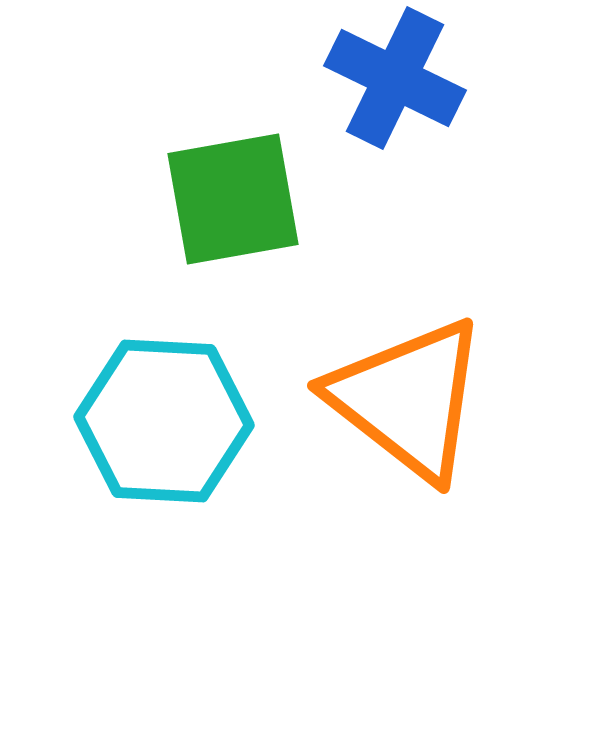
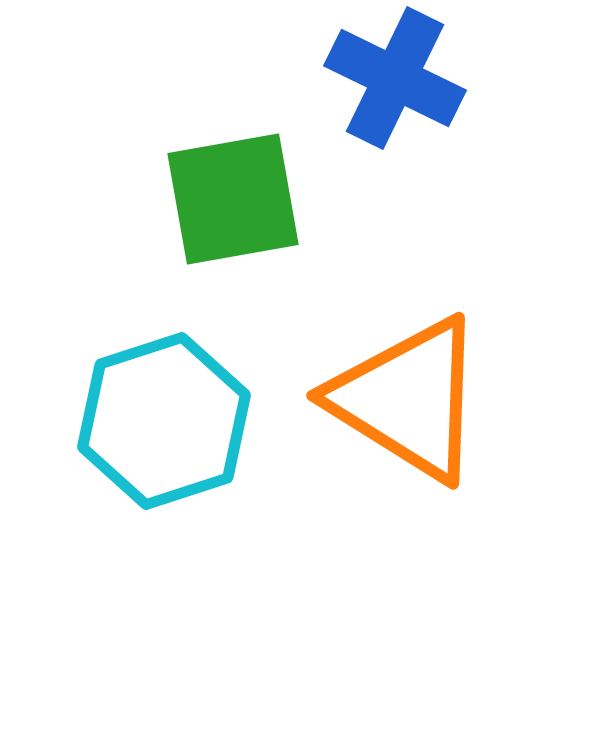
orange triangle: rotated 6 degrees counterclockwise
cyan hexagon: rotated 21 degrees counterclockwise
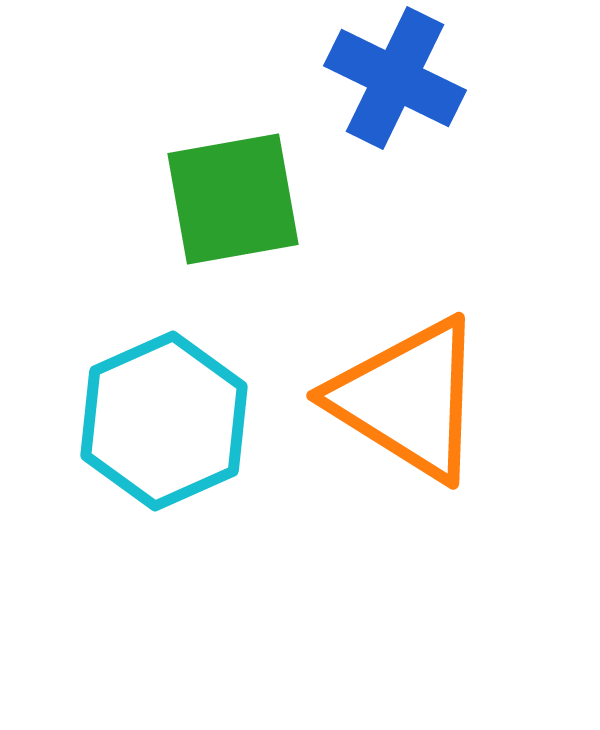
cyan hexagon: rotated 6 degrees counterclockwise
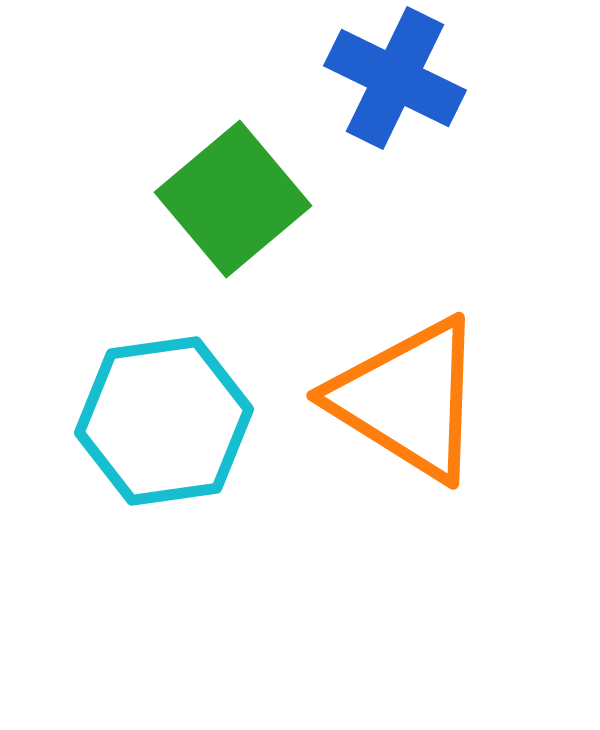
green square: rotated 30 degrees counterclockwise
cyan hexagon: rotated 16 degrees clockwise
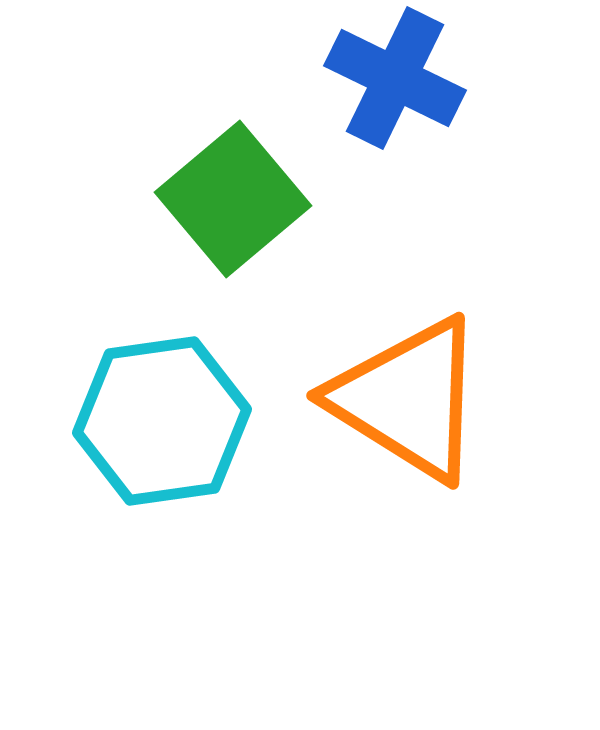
cyan hexagon: moved 2 px left
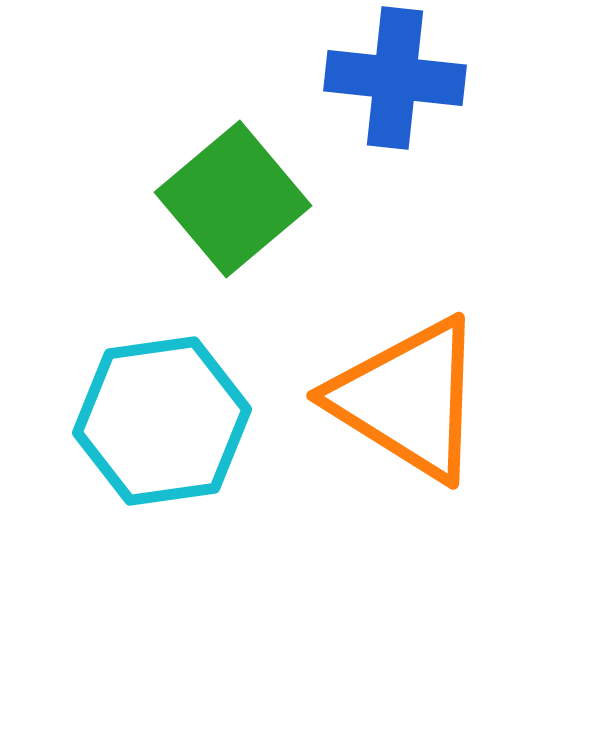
blue cross: rotated 20 degrees counterclockwise
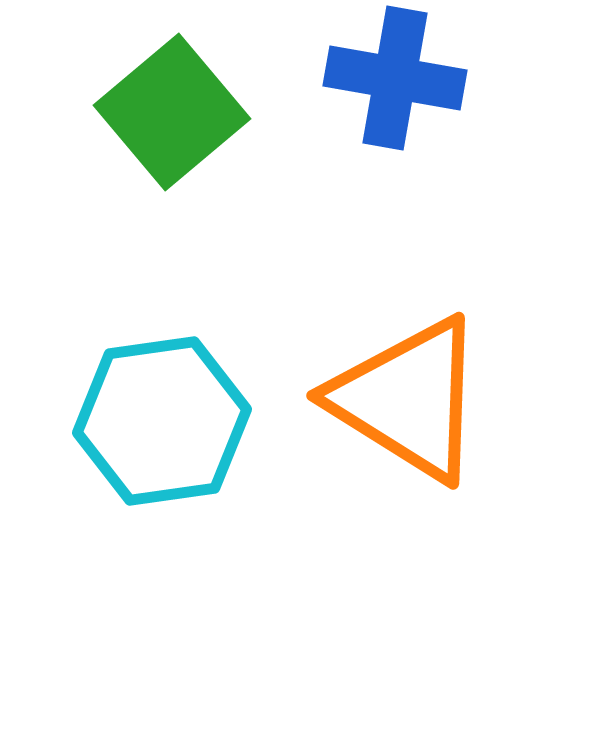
blue cross: rotated 4 degrees clockwise
green square: moved 61 px left, 87 px up
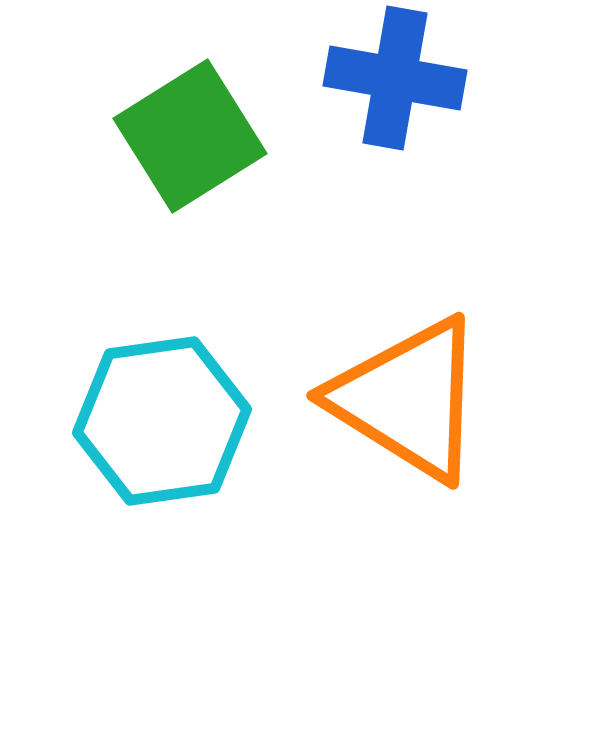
green square: moved 18 px right, 24 px down; rotated 8 degrees clockwise
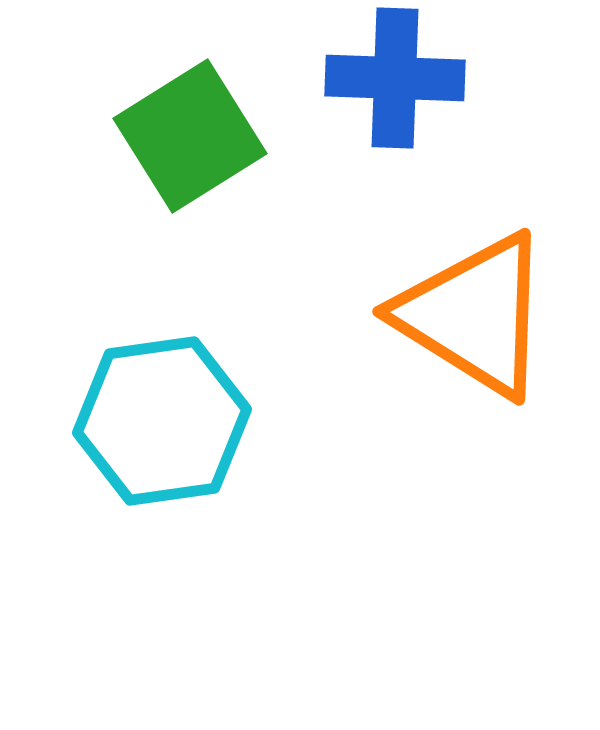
blue cross: rotated 8 degrees counterclockwise
orange triangle: moved 66 px right, 84 px up
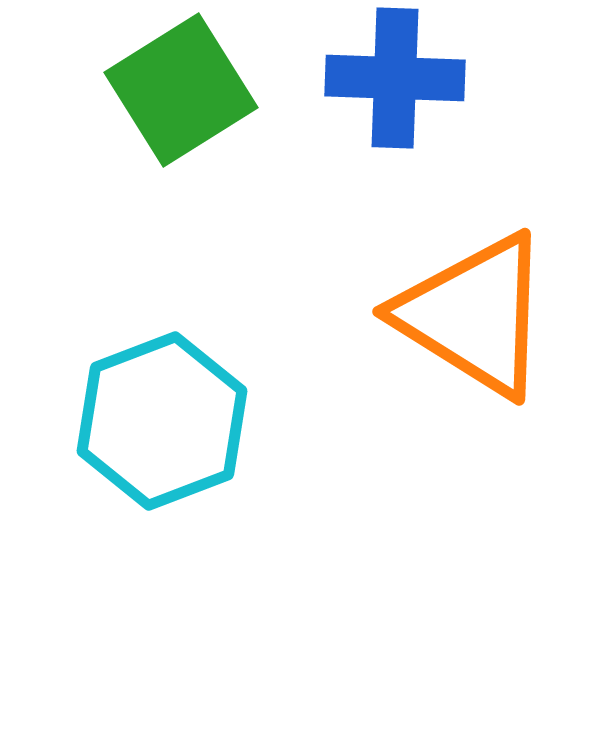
green square: moved 9 px left, 46 px up
cyan hexagon: rotated 13 degrees counterclockwise
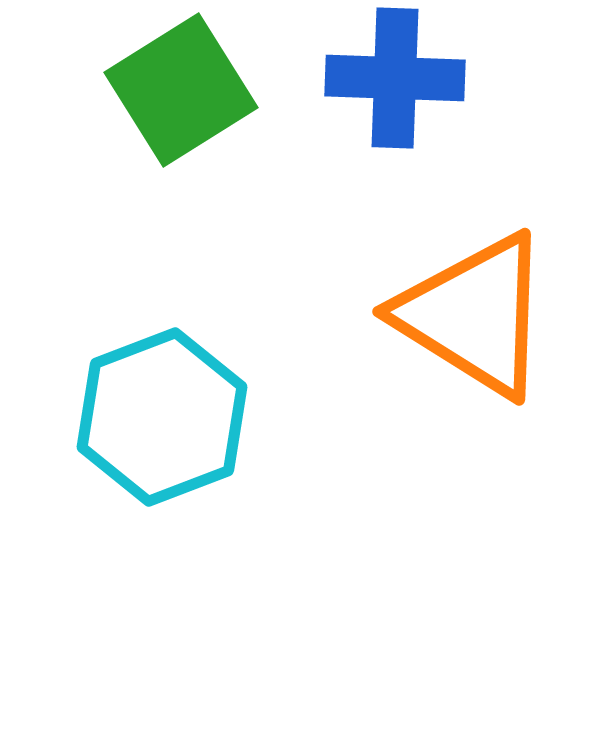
cyan hexagon: moved 4 px up
